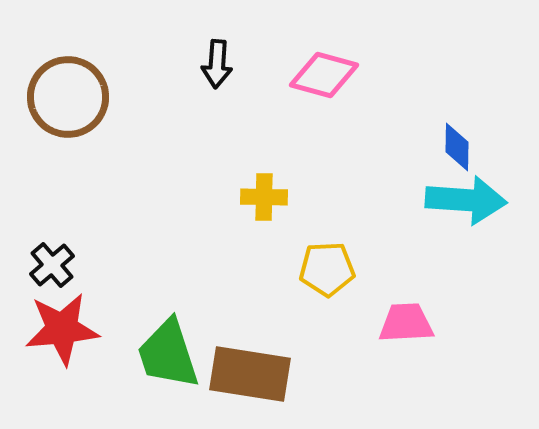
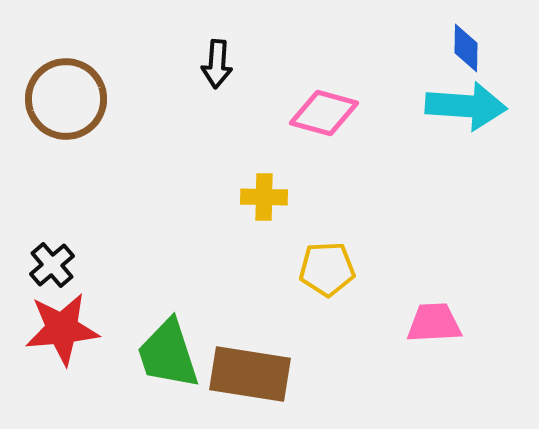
pink diamond: moved 38 px down
brown circle: moved 2 px left, 2 px down
blue diamond: moved 9 px right, 99 px up
cyan arrow: moved 94 px up
pink trapezoid: moved 28 px right
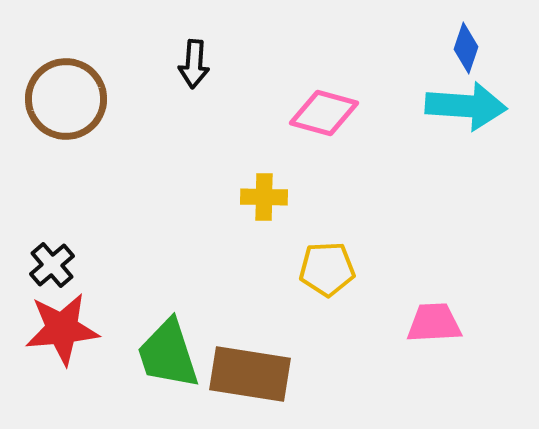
blue diamond: rotated 18 degrees clockwise
black arrow: moved 23 px left
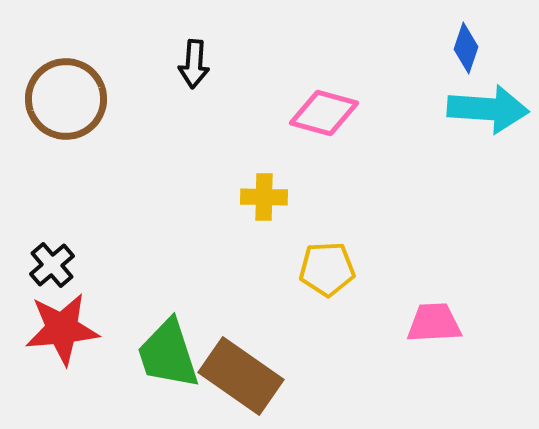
cyan arrow: moved 22 px right, 3 px down
brown rectangle: moved 9 px left, 2 px down; rotated 26 degrees clockwise
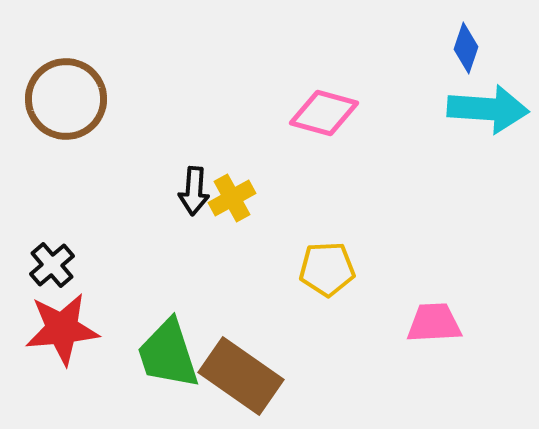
black arrow: moved 127 px down
yellow cross: moved 32 px left, 1 px down; rotated 30 degrees counterclockwise
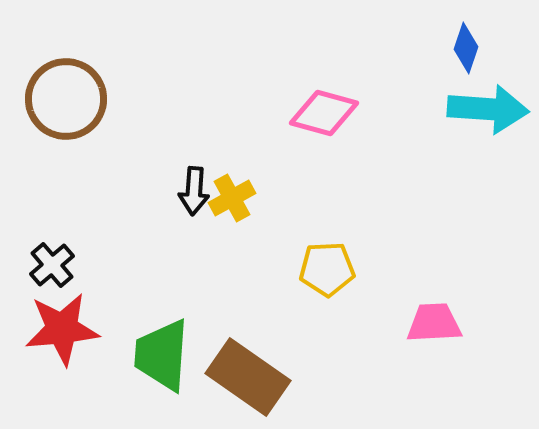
green trapezoid: moved 6 px left, 1 px down; rotated 22 degrees clockwise
brown rectangle: moved 7 px right, 1 px down
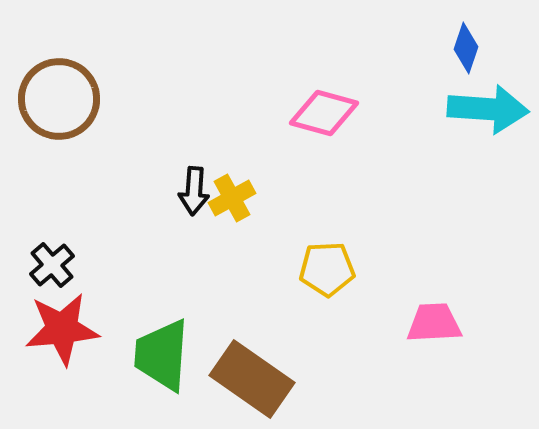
brown circle: moved 7 px left
brown rectangle: moved 4 px right, 2 px down
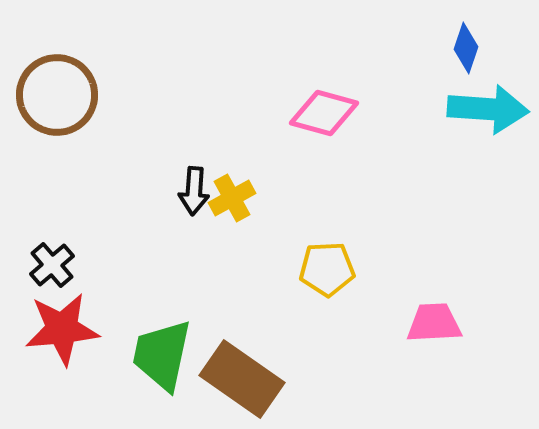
brown circle: moved 2 px left, 4 px up
green trapezoid: rotated 8 degrees clockwise
brown rectangle: moved 10 px left
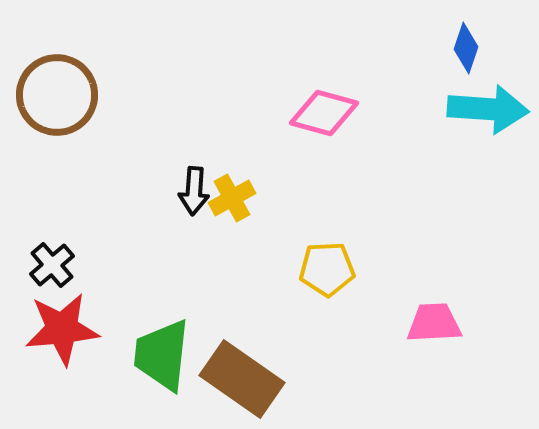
green trapezoid: rotated 6 degrees counterclockwise
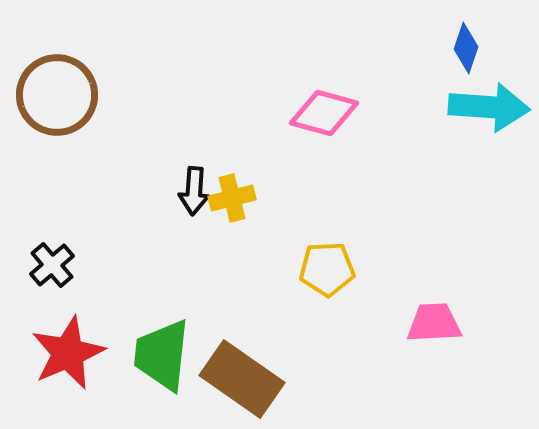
cyan arrow: moved 1 px right, 2 px up
yellow cross: rotated 15 degrees clockwise
red star: moved 6 px right, 24 px down; rotated 18 degrees counterclockwise
